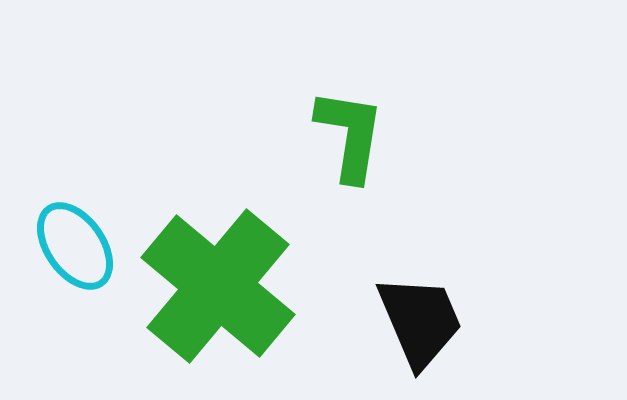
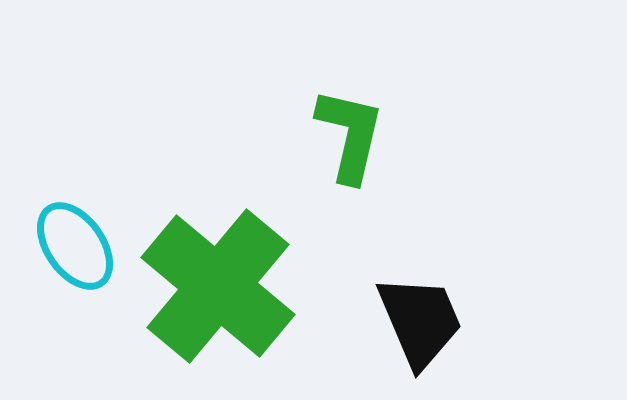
green L-shape: rotated 4 degrees clockwise
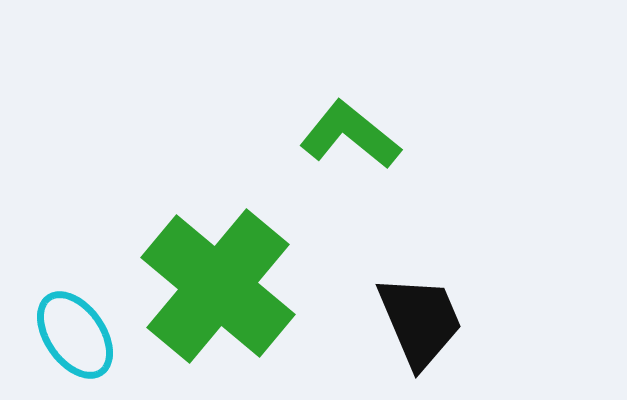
green L-shape: rotated 64 degrees counterclockwise
cyan ellipse: moved 89 px down
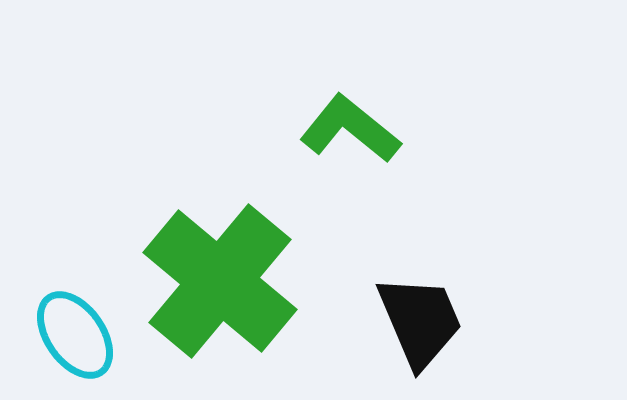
green L-shape: moved 6 px up
green cross: moved 2 px right, 5 px up
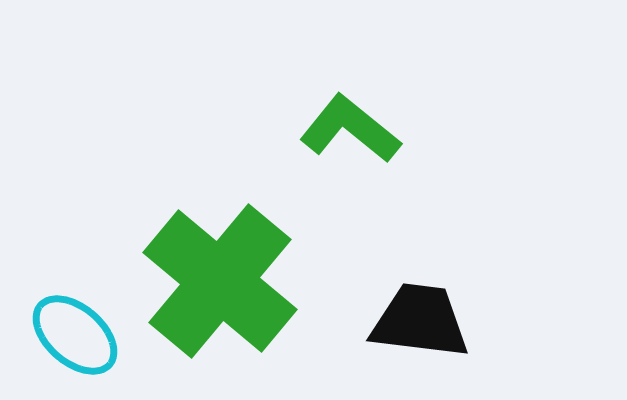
black trapezoid: rotated 60 degrees counterclockwise
cyan ellipse: rotated 14 degrees counterclockwise
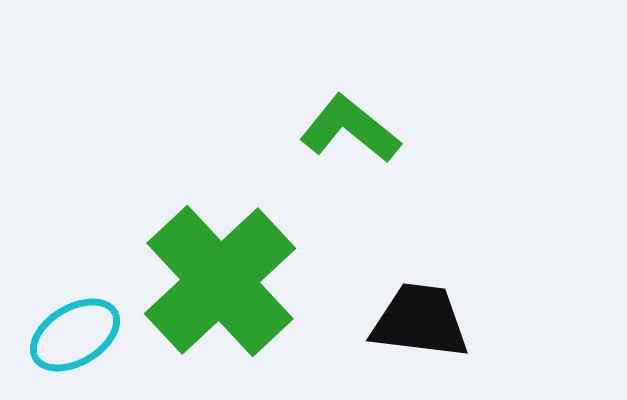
green cross: rotated 7 degrees clockwise
cyan ellipse: rotated 72 degrees counterclockwise
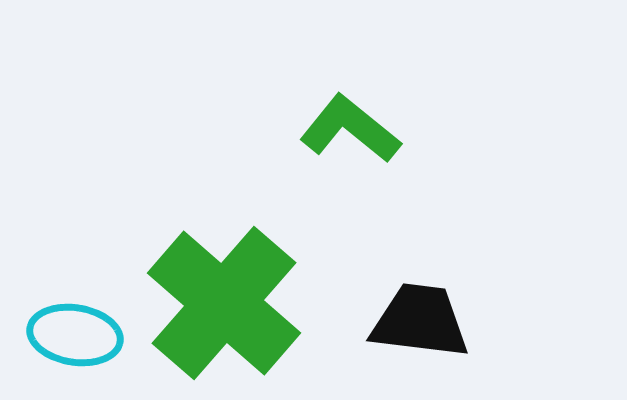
green cross: moved 4 px right, 22 px down; rotated 6 degrees counterclockwise
cyan ellipse: rotated 40 degrees clockwise
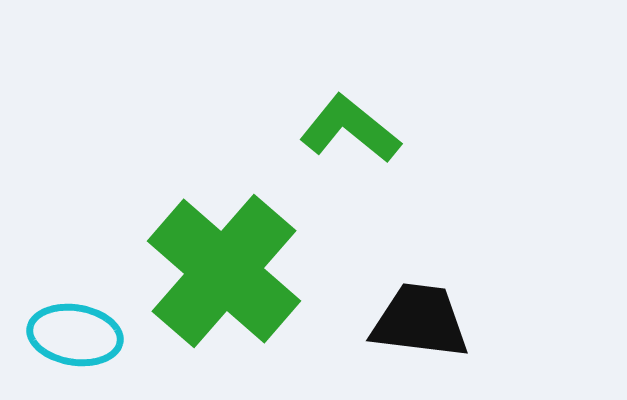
green cross: moved 32 px up
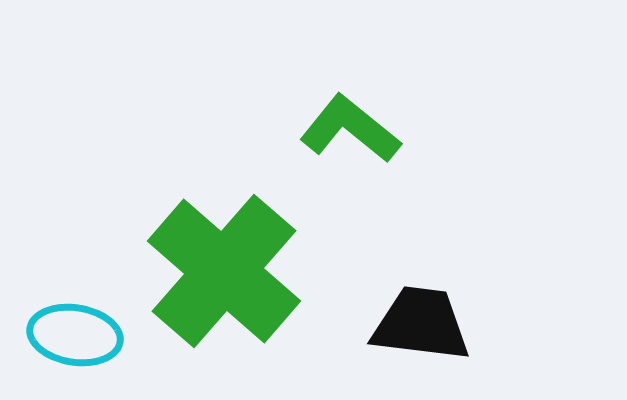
black trapezoid: moved 1 px right, 3 px down
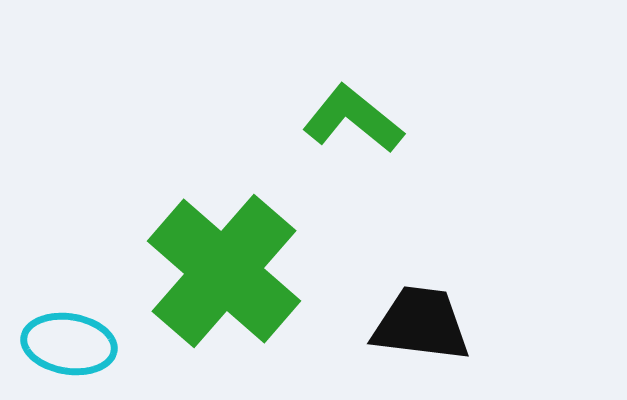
green L-shape: moved 3 px right, 10 px up
cyan ellipse: moved 6 px left, 9 px down
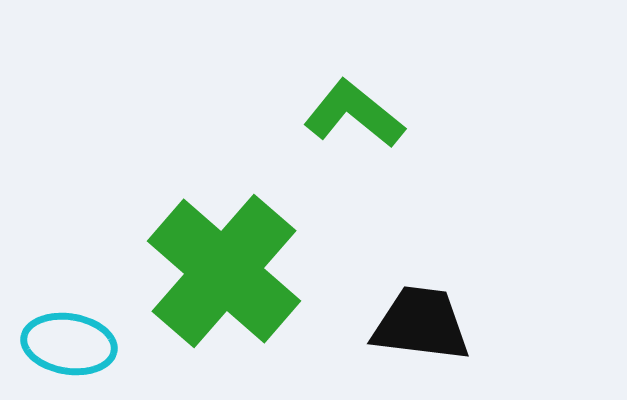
green L-shape: moved 1 px right, 5 px up
